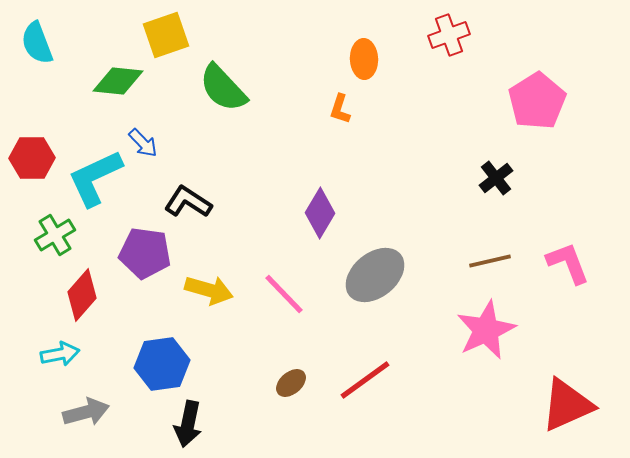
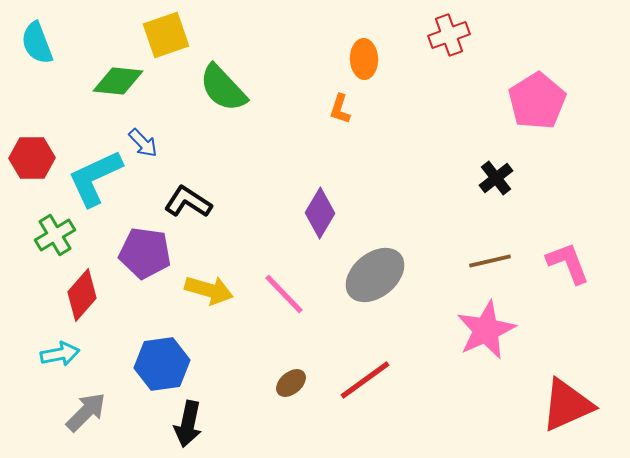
gray arrow: rotated 30 degrees counterclockwise
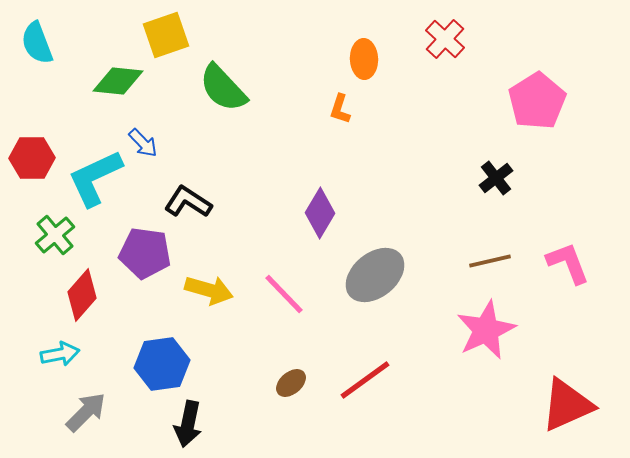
red cross: moved 4 px left, 4 px down; rotated 27 degrees counterclockwise
green cross: rotated 9 degrees counterclockwise
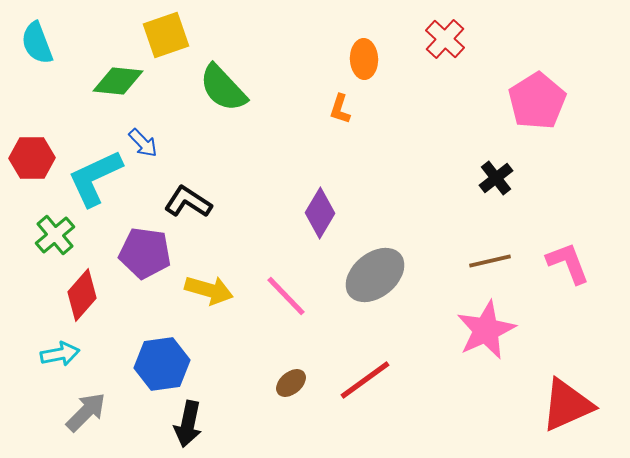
pink line: moved 2 px right, 2 px down
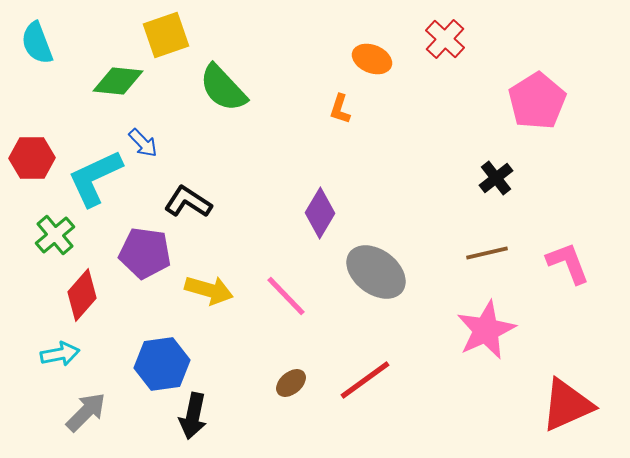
orange ellipse: moved 8 px right; rotated 66 degrees counterclockwise
brown line: moved 3 px left, 8 px up
gray ellipse: moved 1 px right, 3 px up; rotated 76 degrees clockwise
black arrow: moved 5 px right, 8 px up
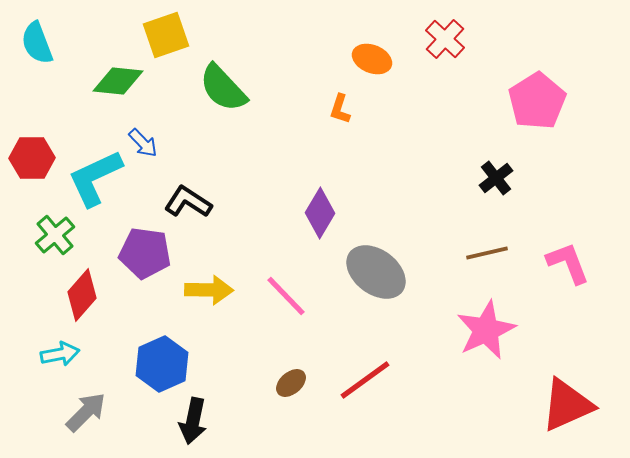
yellow arrow: rotated 15 degrees counterclockwise
blue hexagon: rotated 16 degrees counterclockwise
black arrow: moved 5 px down
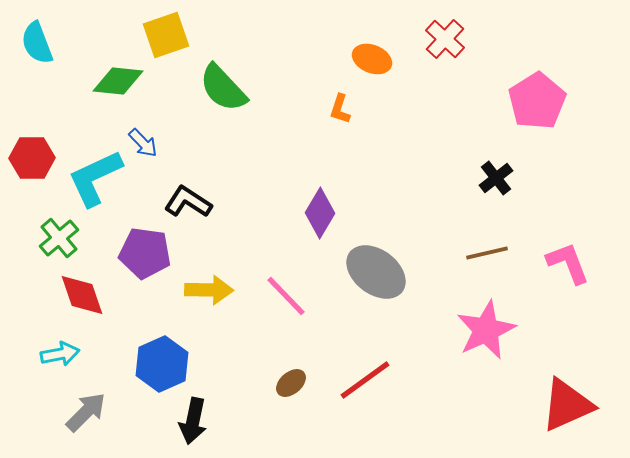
green cross: moved 4 px right, 3 px down
red diamond: rotated 60 degrees counterclockwise
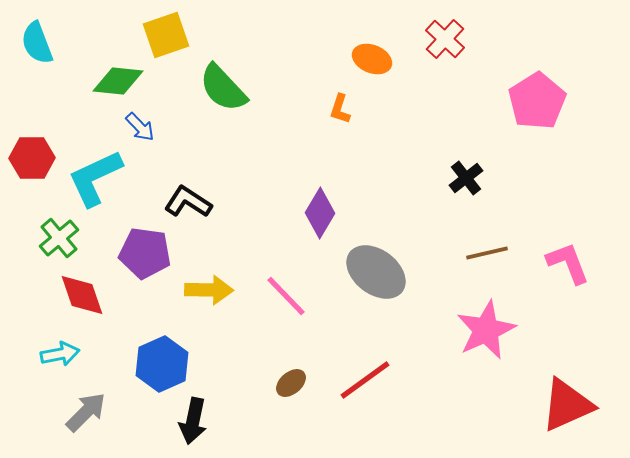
blue arrow: moved 3 px left, 16 px up
black cross: moved 30 px left
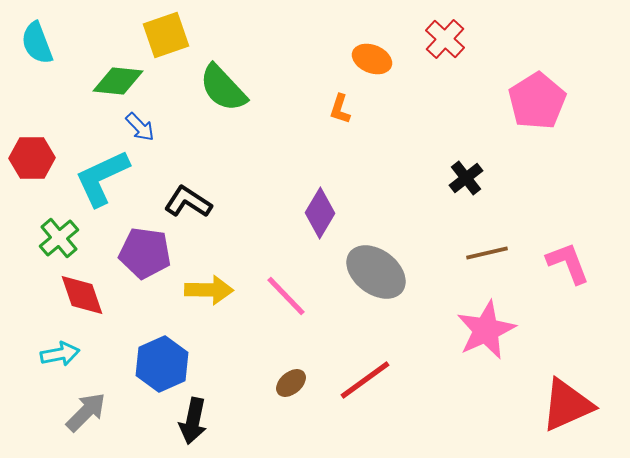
cyan L-shape: moved 7 px right
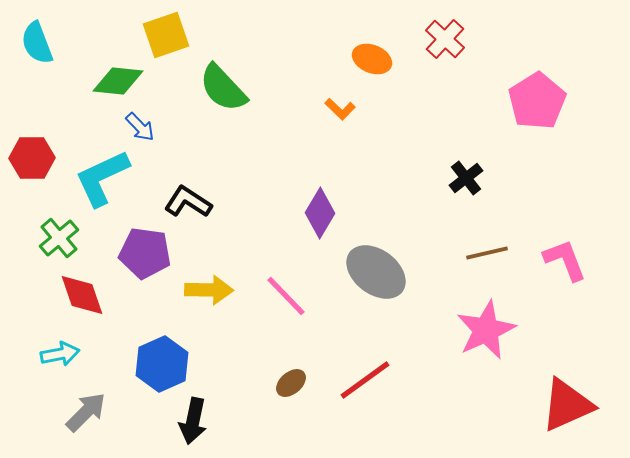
orange L-shape: rotated 64 degrees counterclockwise
pink L-shape: moved 3 px left, 3 px up
